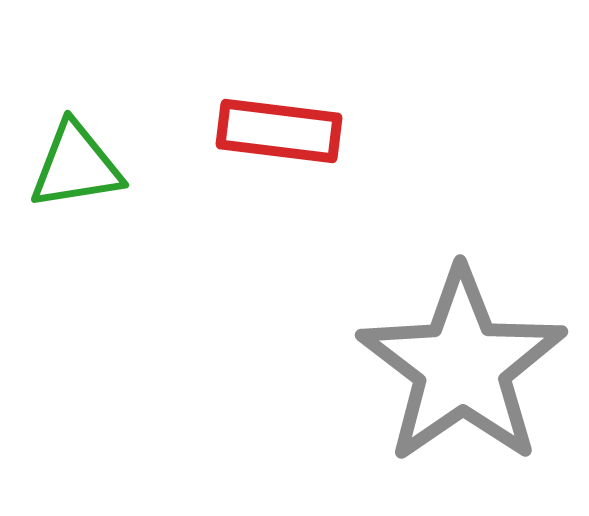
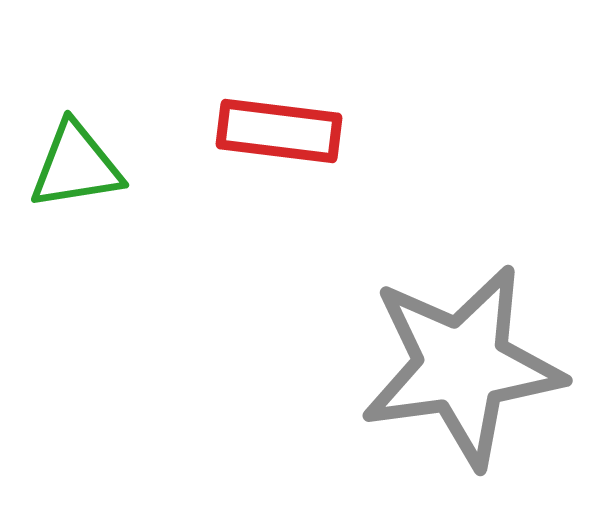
gray star: rotated 27 degrees clockwise
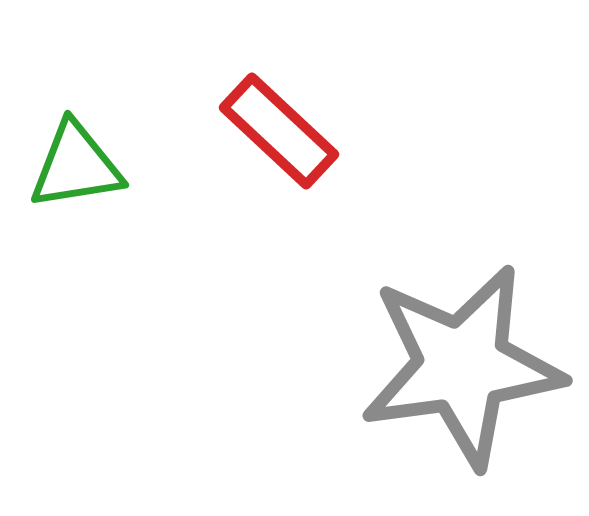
red rectangle: rotated 36 degrees clockwise
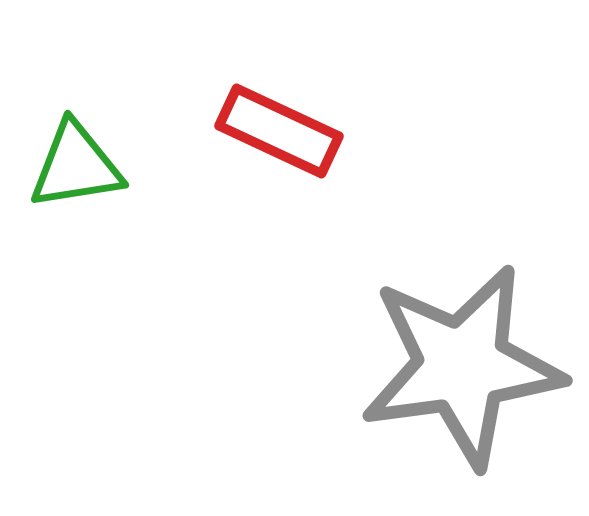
red rectangle: rotated 18 degrees counterclockwise
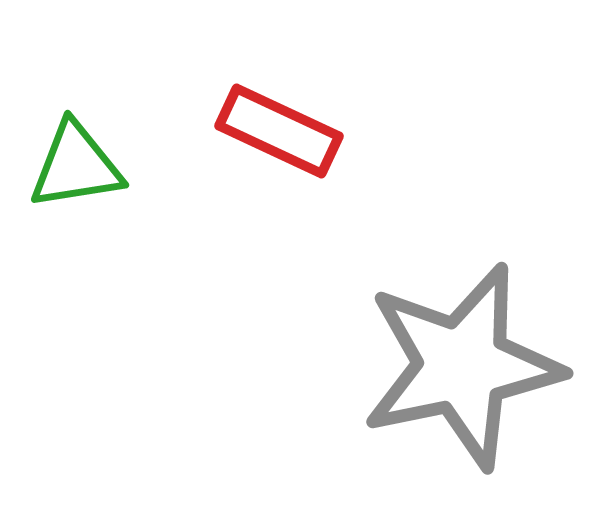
gray star: rotated 4 degrees counterclockwise
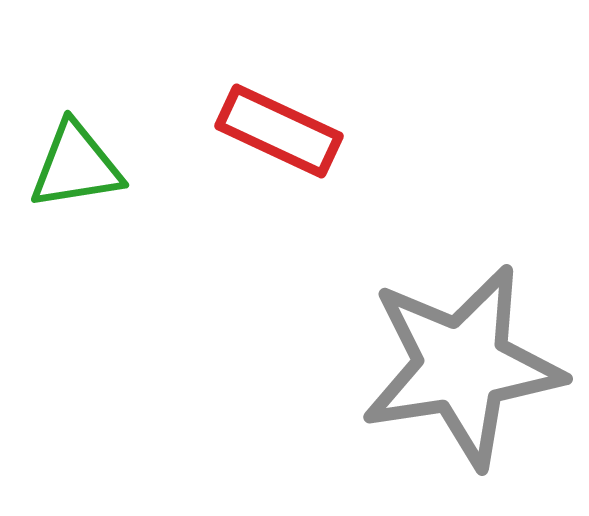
gray star: rotated 3 degrees clockwise
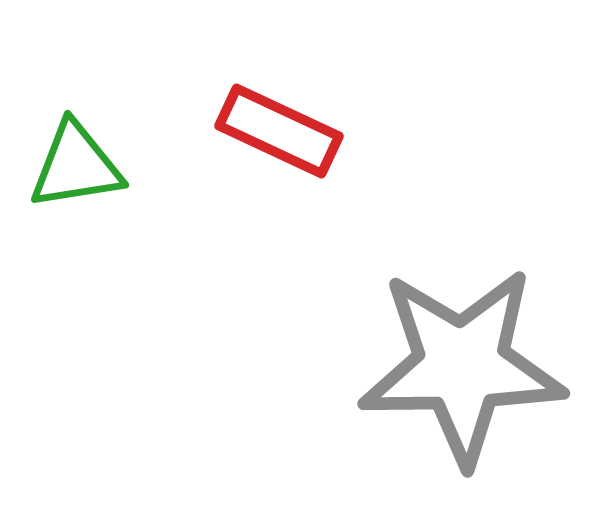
gray star: rotated 8 degrees clockwise
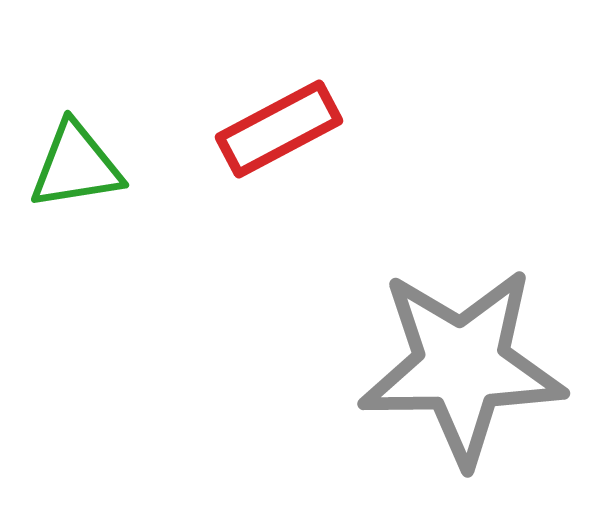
red rectangle: moved 2 px up; rotated 53 degrees counterclockwise
